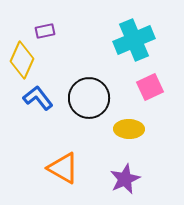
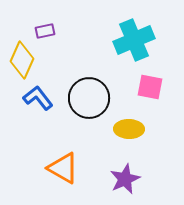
pink square: rotated 36 degrees clockwise
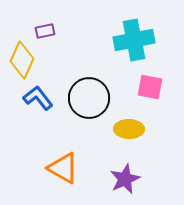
cyan cross: rotated 12 degrees clockwise
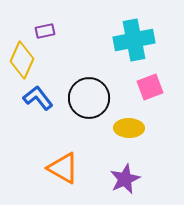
pink square: rotated 32 degrees counterclockwise
yellow ellipse: moved 1 px up
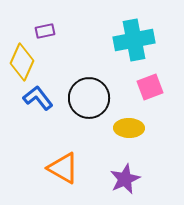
yellow diamond: moved 2 px down
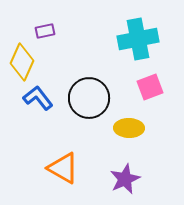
cyan cross: moved 4 px right, 1 px up
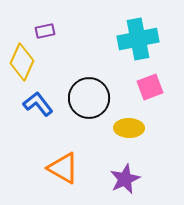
blue L-shape: moved 6 px down
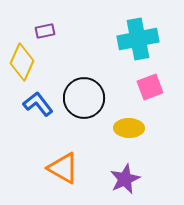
black circle: moved 5 px left
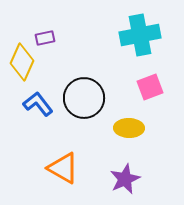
purple rectangle: moved 7 px down
cyan cross: moved 2 px right, 4 px up
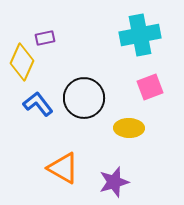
purple star: moved 11 px left, 3 px down; rotated 8 degrees clockwise
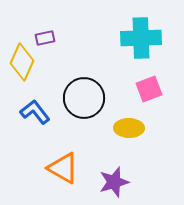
cyan cross: moved 1 px right, 3 px down; rotated 9 degrees clockwise
pink square: moved 1 px left, 2 px down
blue L-shape: moved 3 px left, 8 px down
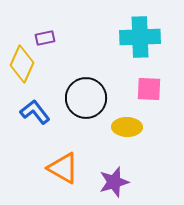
cyan cross: moved 1 px left, 1 px up
yellow diamond: moved 2 px down
pink square: rotated 24 degrees clockwise
black circle: moved 2 px right
yellow ellipse: moved 2 px left, 1 px up
